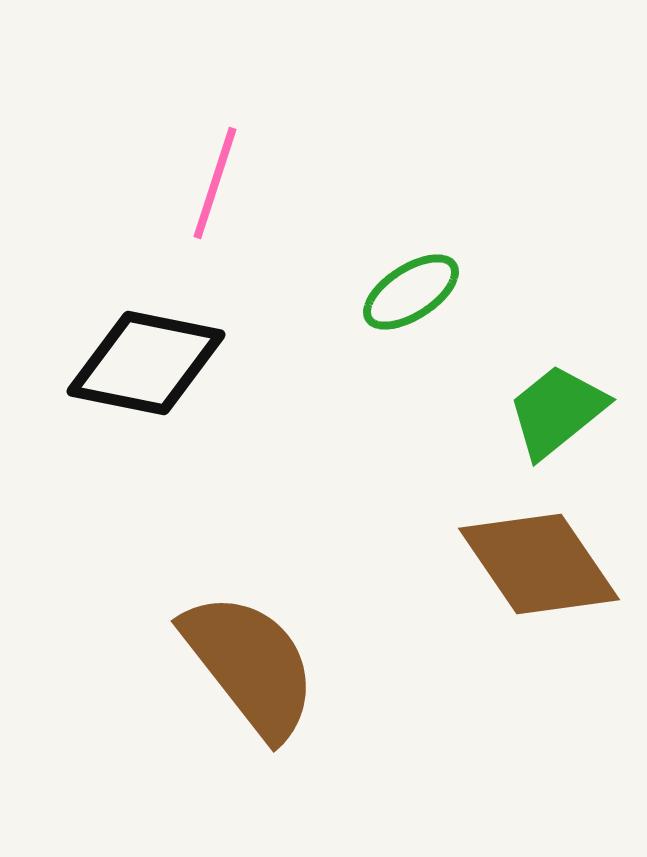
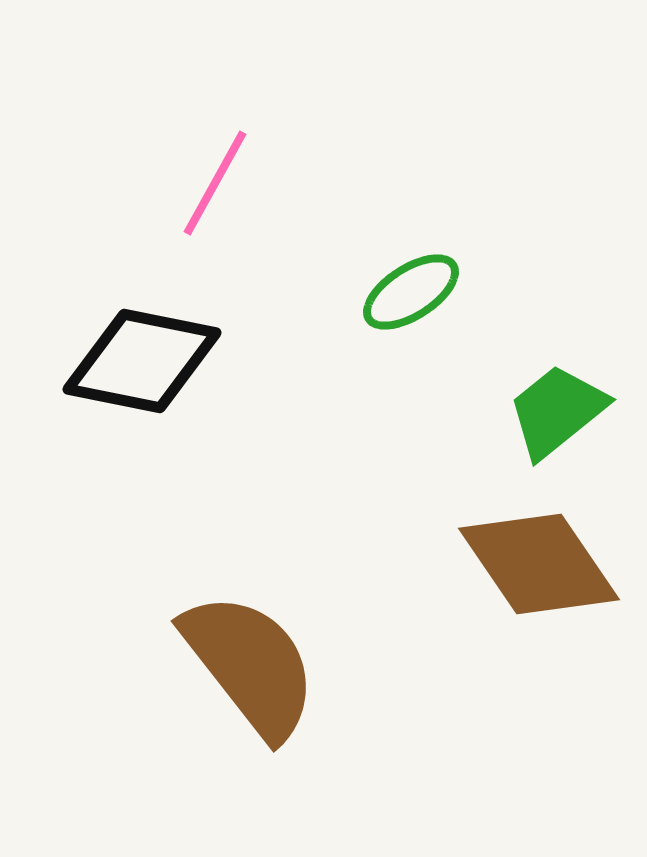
pink line: rotated 11 degrees clockwise
black diamond: moved 4 px left, 2 px up
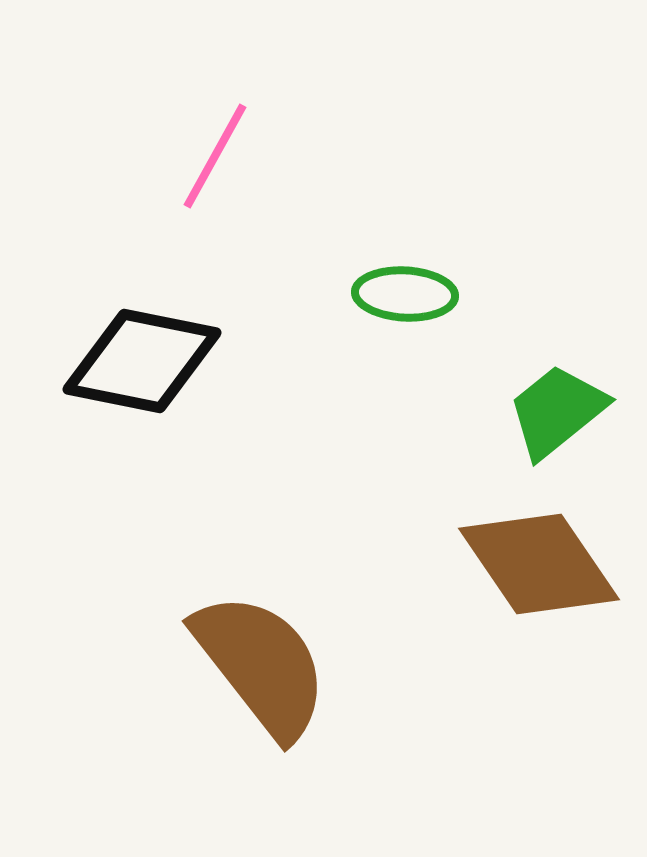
pink line: moved 27 px up
green ellipse: moved 6 px left, 2 px down; rotated 36 degrees clockwise
brown semicircle: moved 11 px right
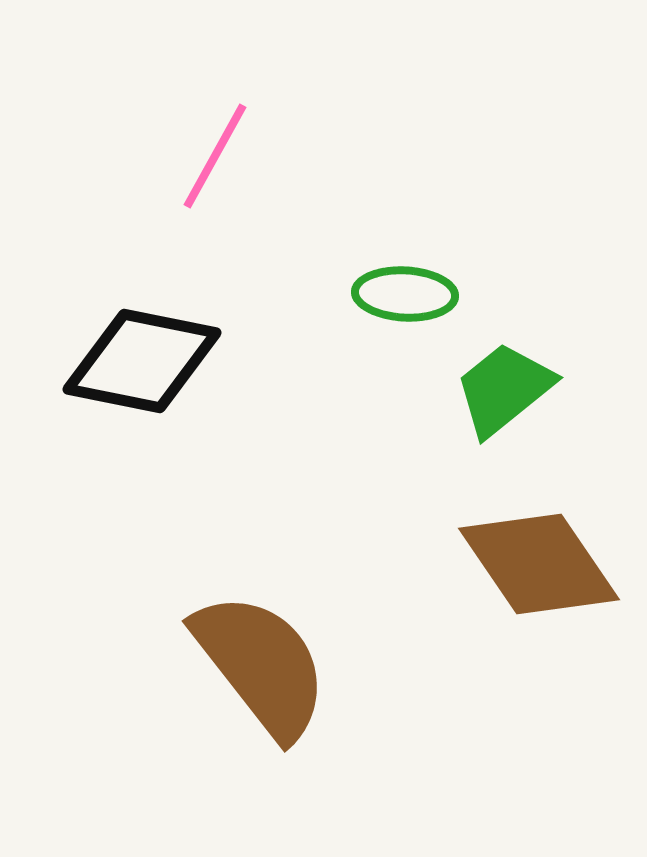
green trapezoid: moved 53 px left, 22 px up
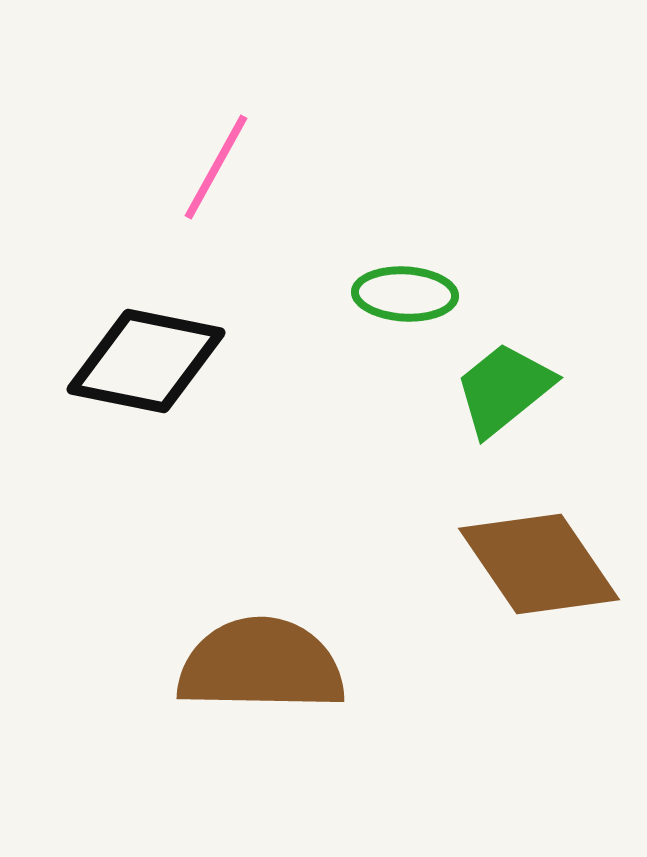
pink line: moved 1 px right, 11 px down
black diamond: moved 4 px right
brown semicircle: rotated 51 degrees counterclockwise
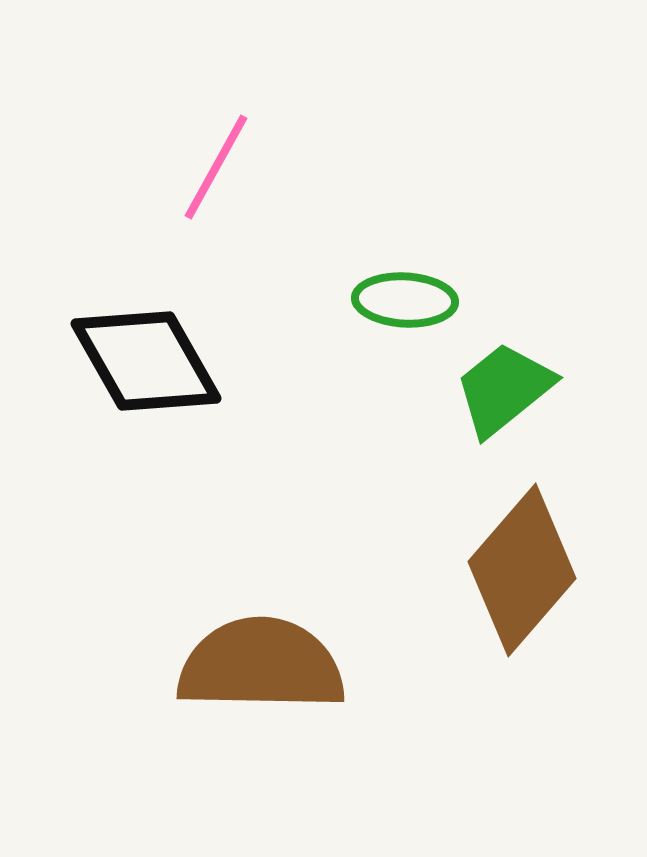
green ellipse: moved 6 px down
black diamond: rotated 49 degrees clockwise
brown diamond: moved 17 px left, 6 px down; rotated 75 degrees clockwise
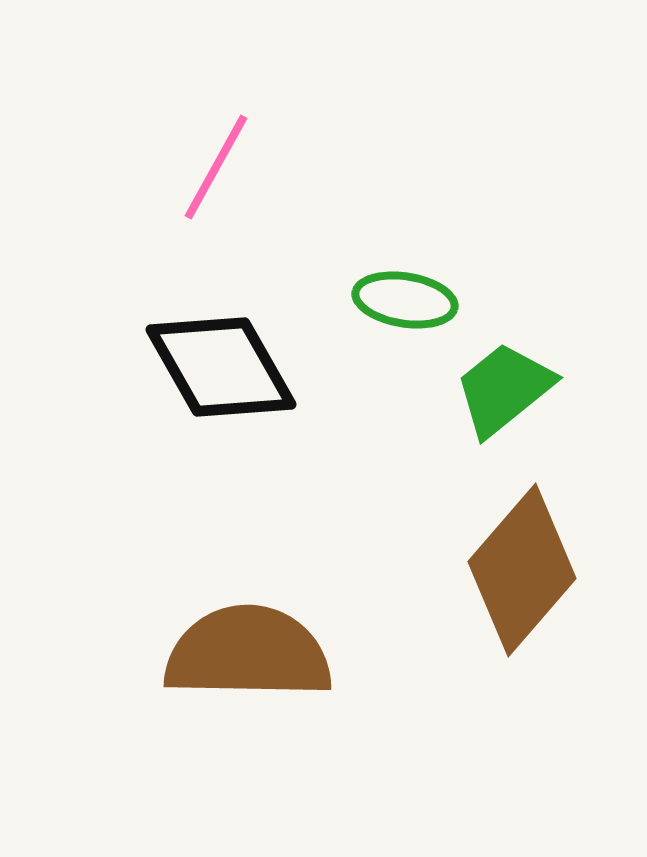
green ellipse: rotated 6 degrees clockwise
black diamond: moved 75 px right, 6 px down
brown semicircle: moved 13 px left, 12 px up
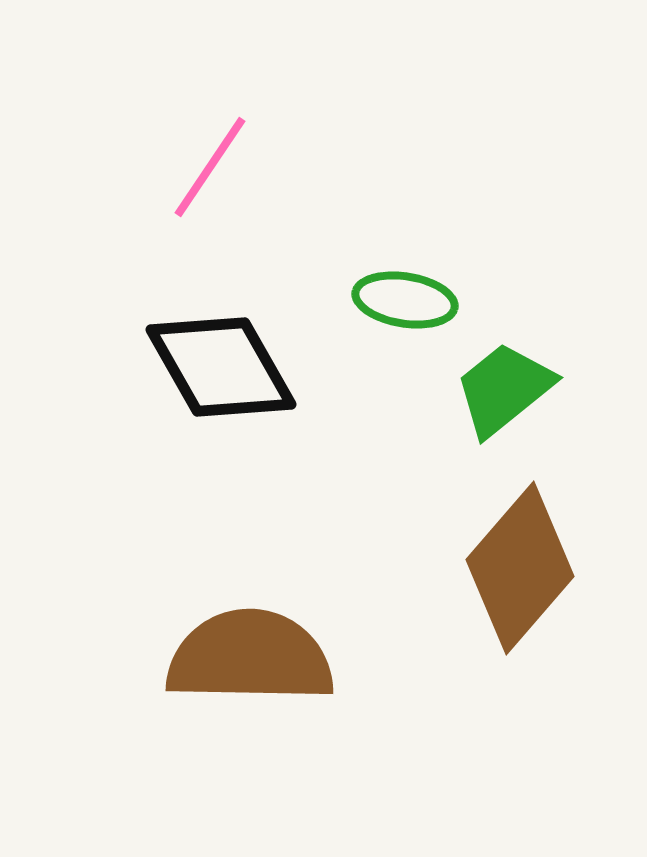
pink line: moved 6 px left; rotated 5 degrees clockwise
brown diamond: moved 2 px left, 2 px up
brown semicircle: moved 2 px right, 4 px down
